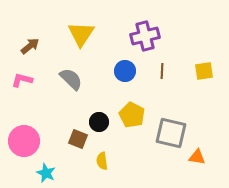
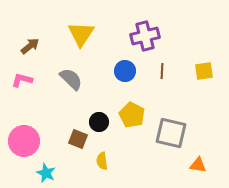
orange triangle: moved 1 px right, 8 px down
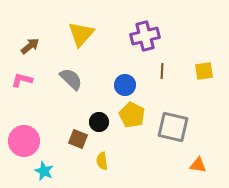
yellow triangle: rotated 8 degrees clockwise
blue circle: moved 14 px down
gray square: moved 2 px right, 6 px up
cyan star: moved 2 px left, 2 px up
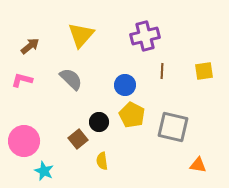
yellow triangle: moved 1 px down
brown square: rotated 30 degrees clockwise
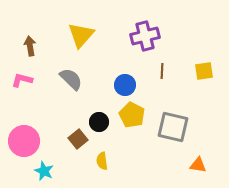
brown arrow: rotated 60 degrees counterclockwise
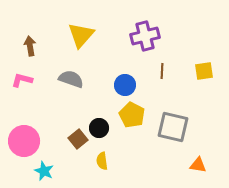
gray semicircle: rotated 25 degrees counterclockwise
black circle: moved 6 px down
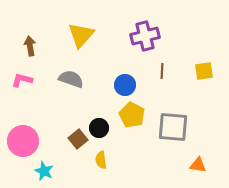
gray square: rotated 8 degrees counterclockwise
pink circle: moved 1 px left
yellow semicircle: moved 1 px left, 1 px up
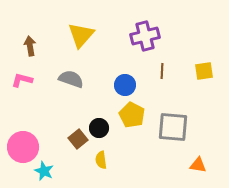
pink circle: moved 6 px down
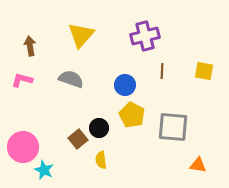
yellow square: rotated 18 degrees clockwise
cyan star: moved 1 px up
